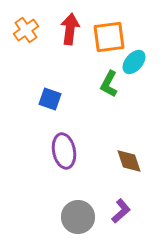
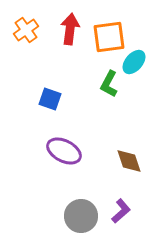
purple ellipse: rotated 52 degrees counterclockwise
gray circle: moved 3 px right, 1 px up
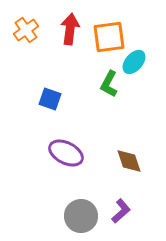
purple ellipse: moved 2 px right, 2 px down
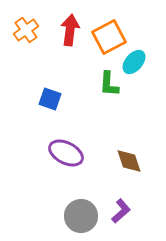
red arrow: moved 1 px down
orange square: rotated 20 degrees counterclockwise
green L-shape: rotated 24 degrees counterclockwise
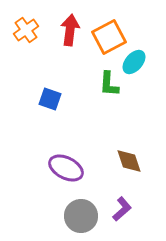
purple ellipse: moved 15 px down
purple L-shape: moved 1 px right, 2 px up
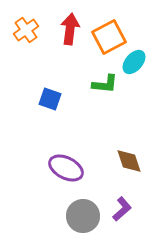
red arrow: moved 1 px up
green L-shape: moved 4 px left; rotated 88 degrees counterclockwise
gray circle: moved 2 px right
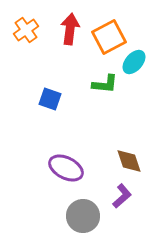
purple L-shape: moved 13 px up
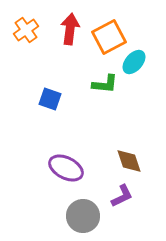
purple L-shape: rotated 15 degrees clockwise
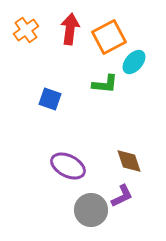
purple ellipse: moved 2 px right, 2 px up
gray circle: moved 8 px right, 6 px up
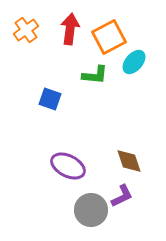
green L-shape: moved 10 px left, 9 px up
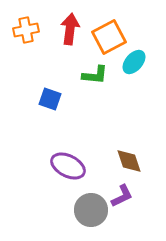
orange cross: rotated 25 degrees clockwise
